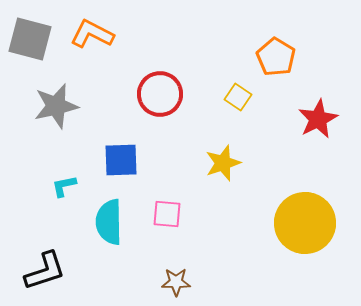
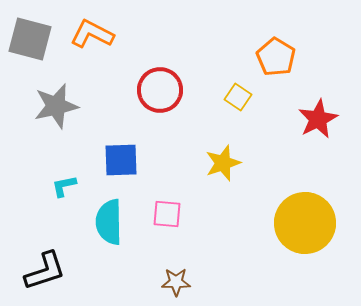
red circle: moved 4 px up
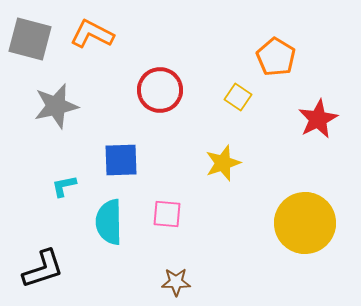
black L-shape: moved 2 px left, 2 px up
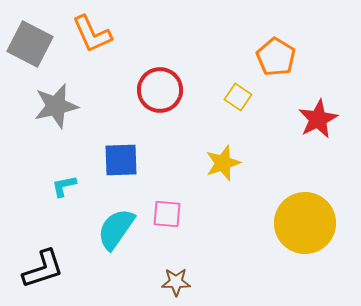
orange L-shape: rotated 141 degrees counterclockwise
gray square: moved 5 px down; rotated 12 degrees clockwise
cyan semicircle: moved 7 px right, 7 px down; rotated 36 degrees clockwise
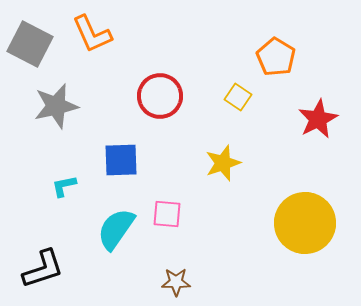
red circle: moved 6 px down
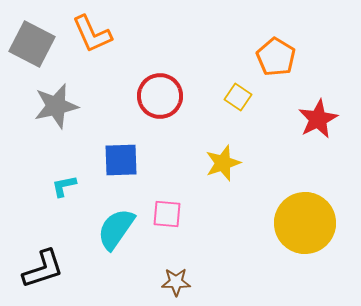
gray square: moved 2 px right
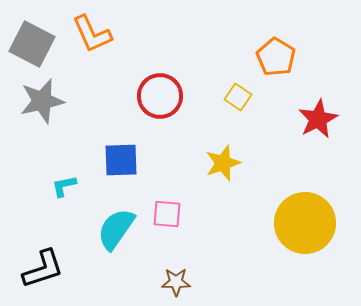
gray star: moved 14 px left, 5 px up
